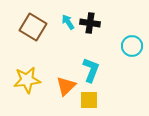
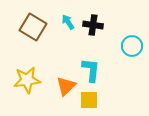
black cross: moved 3 px right, 2 px down
cyan L-shape: rotated 15 degrees counterclockwise
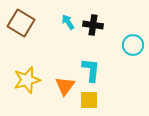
brown square: moved 12 px left, 4 px up
cyan circle: moved 1 px right, 1 px up
yellow star: rotated 8 degrees counterclockwise
orange triangle: moved 1 px left; rotated 10 degrees counterclockwise
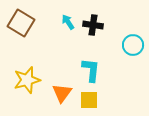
orange triangle: moved 3 px left, 7 px down
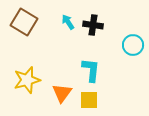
brown square: moved 3 px right, 1 px up
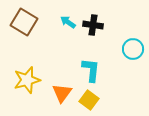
cyan arrow: rotated 21 degrees counterclockwise
cyan circle: moved 4 px down
yellow square: rotated 36 degrees clockwise
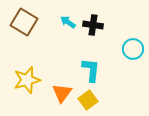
yellow square: moved 1 px left; rotated 18 degrees clockwise
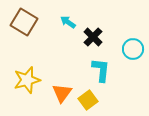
black cross: moved 12 px down; rotated 36 degrees clockwise
cyan L-shape: moved 10 px right
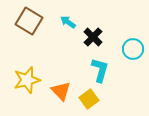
brown square: moved 5 px right, 1 px up
cyan L-shape: moved 1 px left; rotated 10 degrees clockwise
orange triangle: moved 1 px left, 2 px up; rotated 20 degrees counterclockwise
yellow square: moved 1 px right, 1 px up
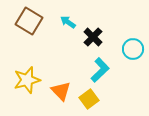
cyan L-shape: rotated 30 degrees clockwise
